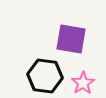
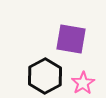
black hexagon: rotated 24 degrees clockwise
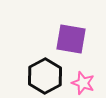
pink star: rotated 20 degrees counterclockwise
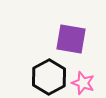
black hexagon: moved 4 px right, 1 px down
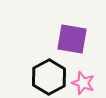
purple square: moved 1 px right
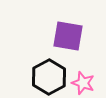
purple square: moved 4 px left, 3 px up
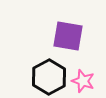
pink star: moved 2 px up
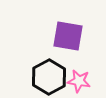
pink star: moved 4 px left; rotated 10 degrees counterclockwise
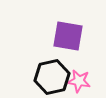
black hexagon: moved 3 px right; rotated 16 degrees clockwise
